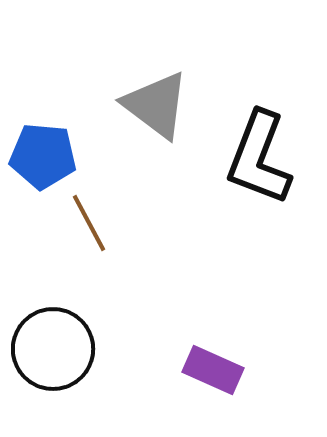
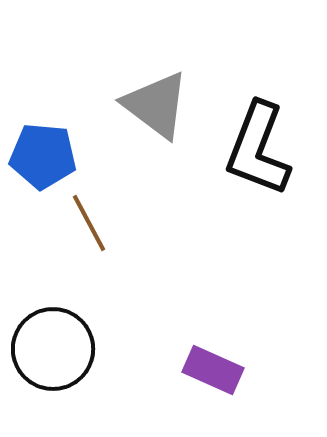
black L-shape: moved 1 px left, 9 px up
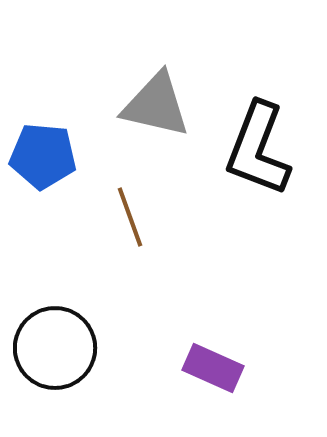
gray triangle: rotated 24 degrees counterclockwise
brown line: moved 41 px right, 6 px up; rotated 8 degrees clockwise
black circle: moved 2 px right, 1 px up
purple rectangle: moved 2 px up
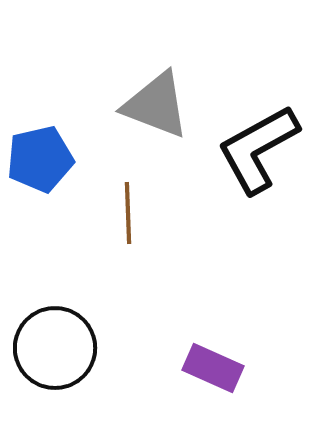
gray triangle: rotated 8 degrees clockwise
black L-shape: rotated 40 degrees clockwise
blue pentagon: moved 3 px left, 3 px down; rotated 18 degrees counterclockwise
brown line: moved 2 px left, 4 px up; rotated 18 degrees clockwise
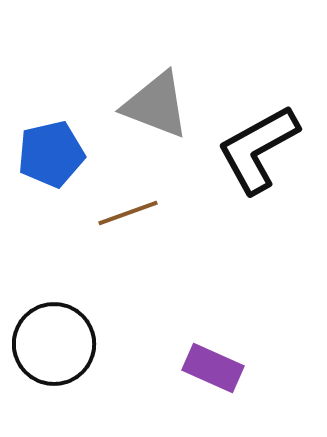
blue pentagon: moved 11 px right, 5 px up
brown line: rotated 72 degrees clockwise
black circle: moved 1 px left, 4 px up
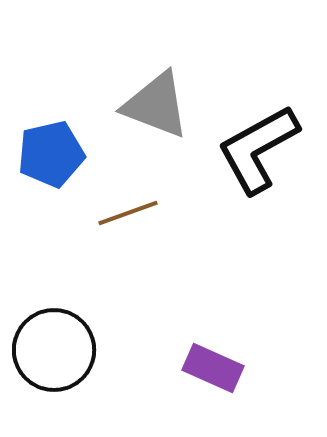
black circle: moved 6 px down
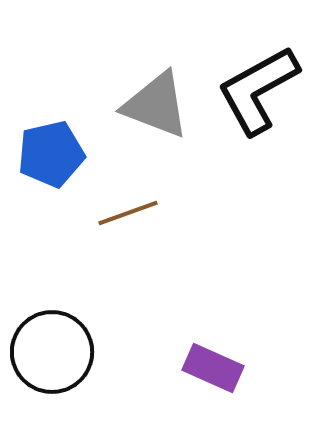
black L-shape: moved 59 px up
black circle: moved 2 px left, 2 px down
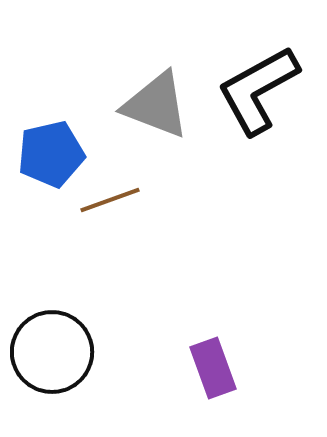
brown line: moved 18 px left, 13 px up
purple rectangle: rotated 46 degrees clockwise
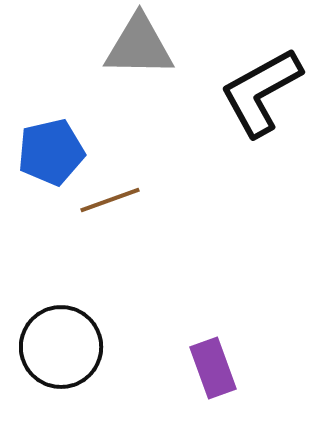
black L-shape: moved 3 px right, 2 px down
gray triangle: moved 17 px left, 59 px up; rotated 20 degrees counterclockwise
blue pentagon: moved 2 px up
black circle: moved 9 px right, 5 px up
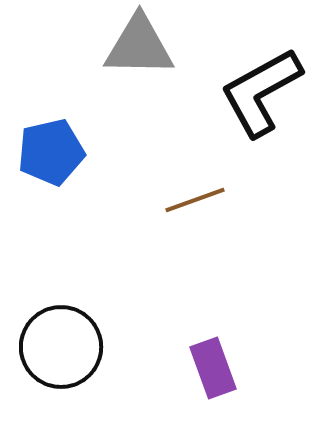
brown line: moved 85 px right
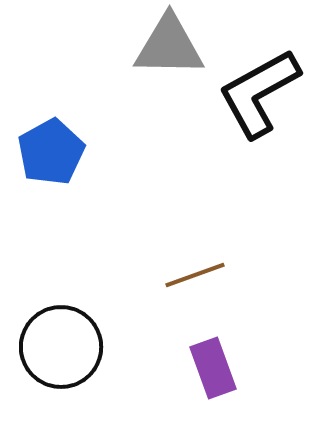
gray triangle: moved 30 px right
black L-shape: moved 2 px left, 1 px down
blue pentagon: rotated 16 degrees counterclockwise
brown line: moved 75 px down
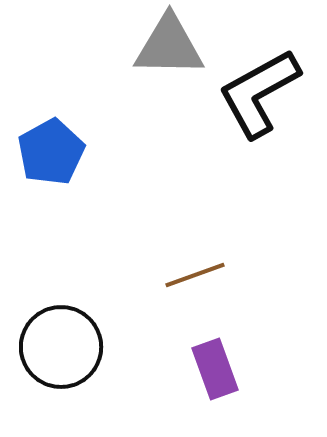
purple rectangle: moved 2 px right, 1 px down
